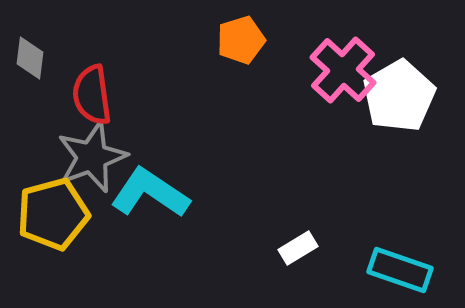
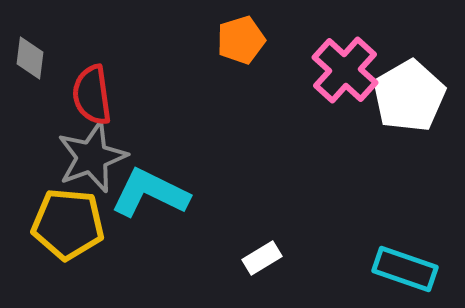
pink cross: moved 2 px right
white pentagon: moved 10 px right
cyan L-shape: rotated 8 degrees counterclockwise
yellow pentagon: moved 15 px right, 10 px down; rotated 20 degrees clockwise
white rectangle: moved 36 px left, 10 px down
cyan rectangle: moved 5 px right, 1 px up
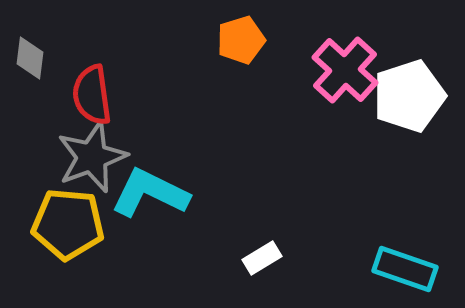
white pentagon: rotated 12 degrees clockwise
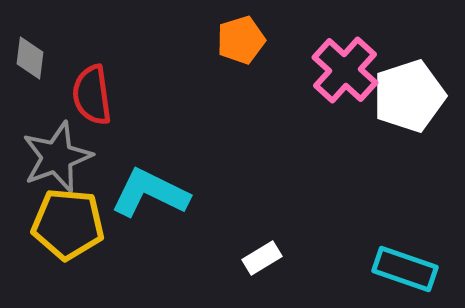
gray star: moved 35 px left
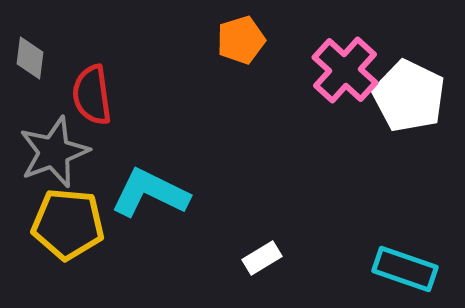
white pentagon: rotated 28 degrees counterclockwise
gray star: moved 3 px left, 5 px up
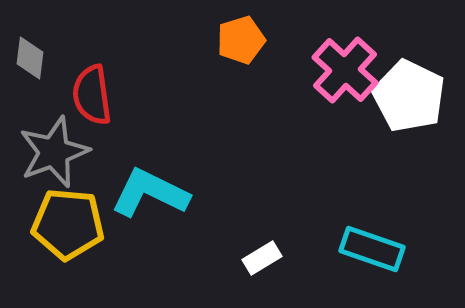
cyan rectangle: moved 33 px left, 20 px up
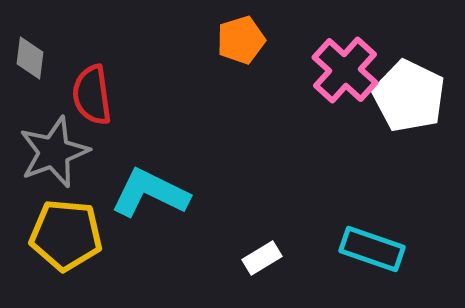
yellow pentagon: moved 2 px left, 11 px down
